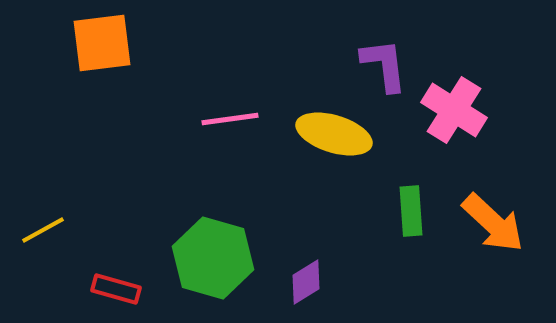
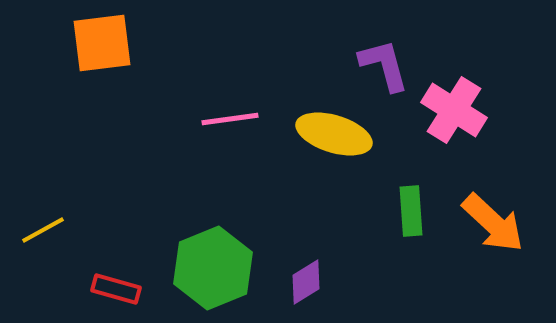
purple L-shape: rotated 8 degrees counterclockwise
green hexagon: moved 10 px down; rotated 22 degrees clockwise
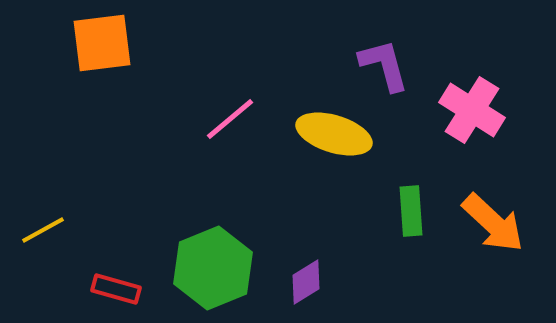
pink cross: moved 18 px right
pink line: rotated 32 degrees counterclockwise
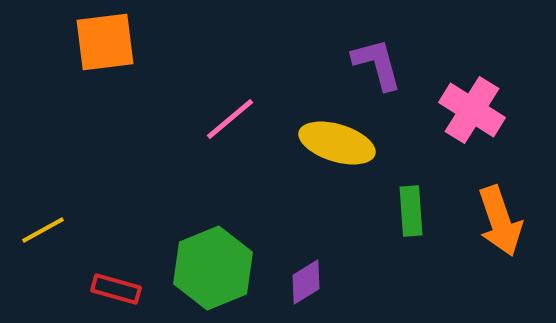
orange square: moved 3 px right, 1 px up
purple L-shape: moved 7 px left, 1 px up
yellow ellipse: moved 3 px right, 9 px down
orange arrow: moved 7 px right, 2 px up; rotated 28 degrees clockwise
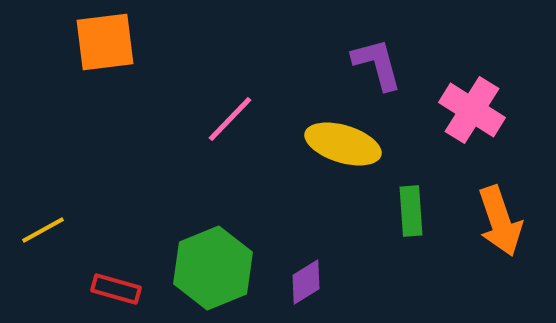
pink line: rotated 6 degrees counterclockwise
yellow ellipse: moved 6 px right, 1 px down
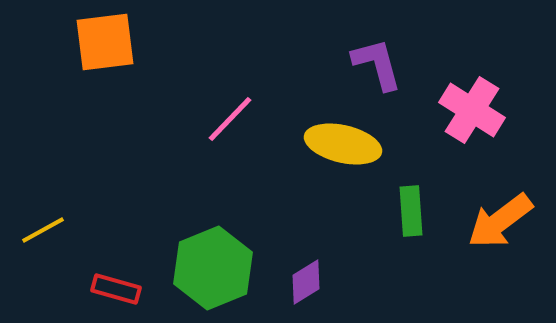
yellow ellipse: rotated 4 degrees counterclockwise
orange arrow: rotated 72 degrees clockwise
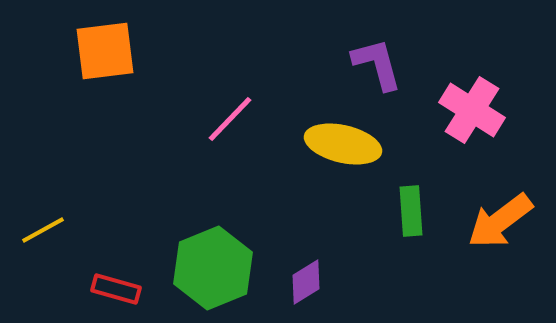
orange square: moved 9 px down
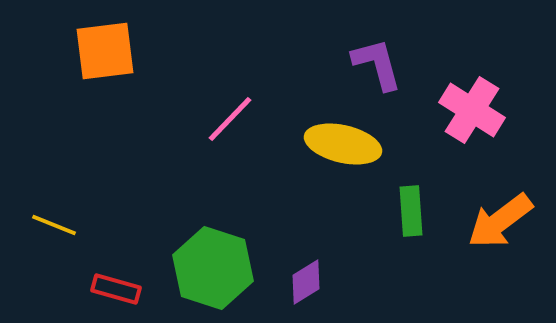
yellow line: moved 11 px right, 5 px up; rotated 51 degrees clockwise
green hexagon: rotated 20 degrees counterclockwise
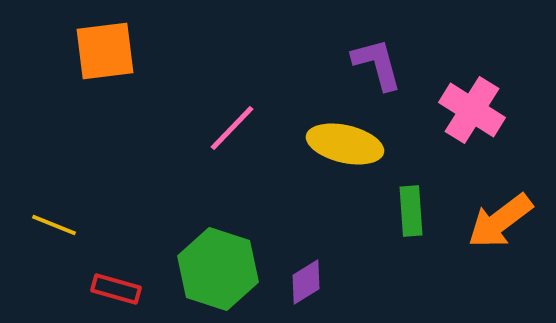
pink line: moved 2 px right, 9 px down
yellow ellipse: moved 2 px right
green hexagon: moved 5 px right, 1 px down
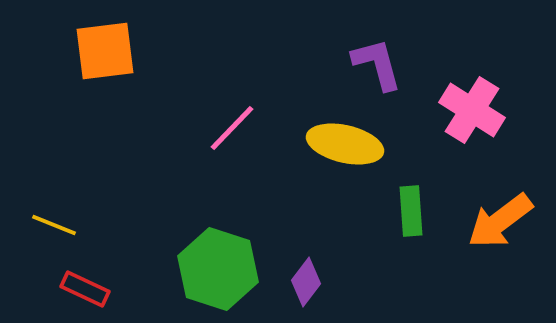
purple diamond: rotated 21 degrees counterclockwise
red rectangle: moved 31 px left; rotated 9 degrees clockwise
